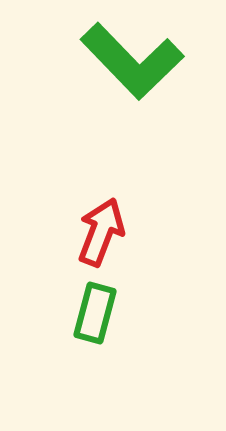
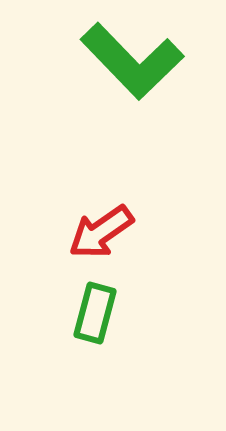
red arrow: rotated 146 degrees counterclockwise
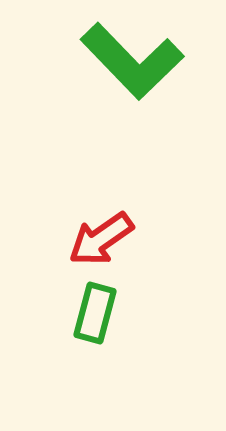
red arrow: moved 7 px down
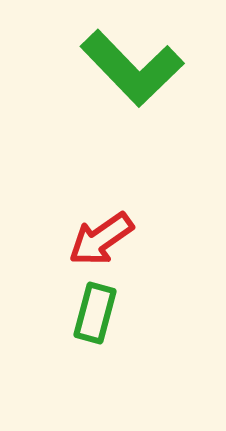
green L-shape: moved 7 px down
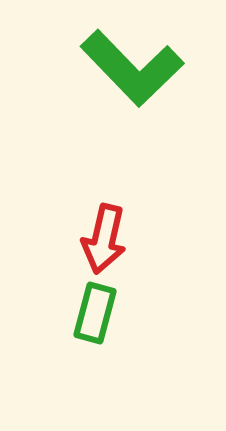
red arrow: moved 3 px right; rotated 42 degrees counterclockwise
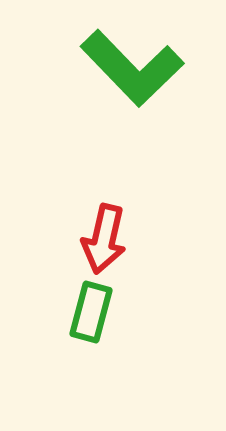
green rectangle: moved 4 px left, 1 px up
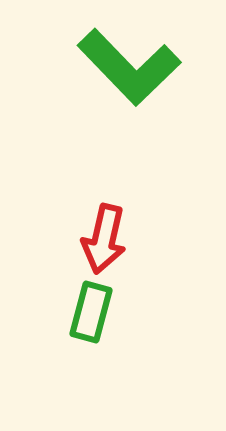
green L-shape: moved 3 px left, 1 px up
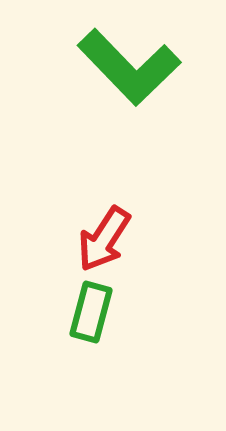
red arrow: rotated 20 degrees clockwise
